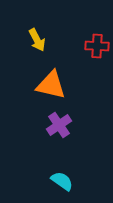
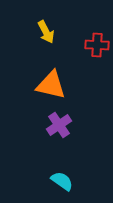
yellow arrow: moved 9 px right, 8 px up
red cross: moved 1 px up
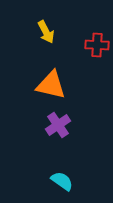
purple cross: moved 1 px left
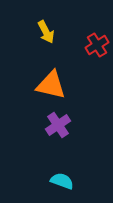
red cross: rotated 35 degrees counterclockwise
cyan semicircle: rotated 15 degrees counterclockwise
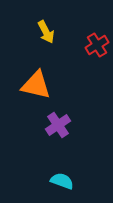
orange triangle: moved 15 px left
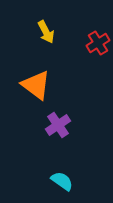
red cross: moved 1 px right, 2 px up
orange triangle: rotated 24 degrees clockwise
cyan semicircle: rotated 15 degrees clockwise
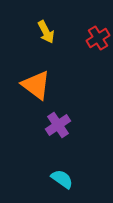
red cross: moved 5 px up
cyan semicircle: moved 2 px up
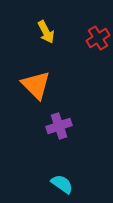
orange triangle: rotated 8 degrees clockwise
purple cross: moved 1 px right, 1 px down; rotated 15 degrees clockwise
cyan semicircle: moved 5 px down
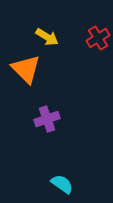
yellow arrow: moved 1 px right, 5 px down; rotated 30 degrees counterclockwise
orange triangle: moved 10 px left, 16 px up
purple cross: moved 12 px left, 7 px up
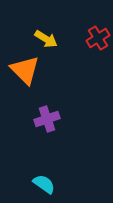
yellow arrow: moved 1 px left, 2 px down
orange triangle: moved 1 px left, 1 px down
cyan semicircle: moved 18 px left
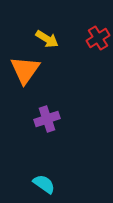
yellow arrow: moved 1 px right
orange triangle: rotated 20 degrees clockwise
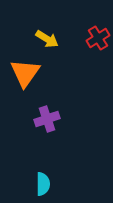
orange triangle: moved 3 px down
cyan semicircle: moved 1 px left; rotated 55 degrees clockwise
